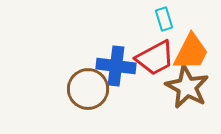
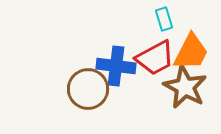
brown star: moved 2 px left
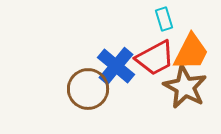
blue cross: rotated 33 degrees clockwise
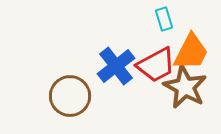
red trapezoid: moved 1 px right, 7 px down
blue cross: rotated 12 degrees clockwise
brown circle: moved 18 px left, 7 px down
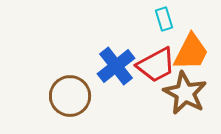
brown star: moved 6 px down
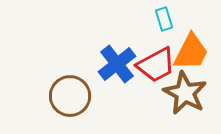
blue cross: moved 1 px right, 2 px up
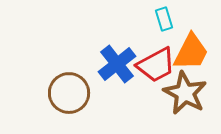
brown circle: moved 1 px left, 3 px up
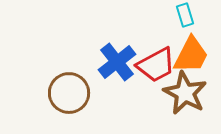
cyan rectangle: moved 21 px right, 4 px up
orange trapezoid: moved 3 px down
blue cross: moved 2 px up
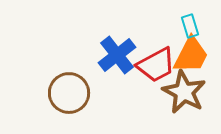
cyan rectangle: moved 5 px right, 11 px down
blue cross: moved 7 px up
brown star: moved 1 px left, 1 px up
